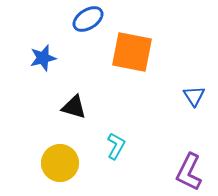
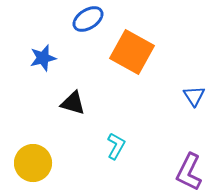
orange square: rotated 18 degrees clockwise
black triangle: moved 1 px left, 4 px up
yellow circle: moved 27 px left
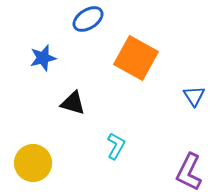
orange square: moved 4 px right, 6 px down
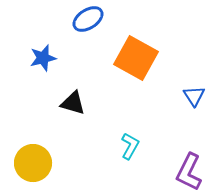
cyan L-shape: moved 14 px right
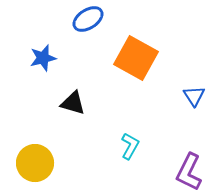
yellow circle: moved 2 px right
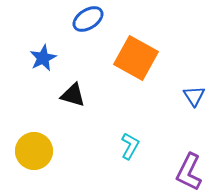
blue star: rotated 12 degrees counterclockwise
black triangle: moved 8 px up
yellow circle: moved 1 px left, 12 px up
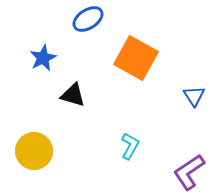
purple L-shape: rotated 30 degrees clockwise
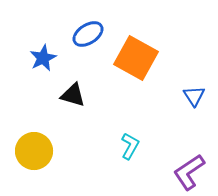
blue ellipse: moved 15 px down
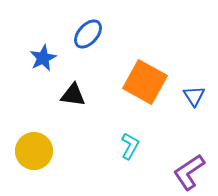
blue ellipse: rotated 16 degrees counterclockwise
orange square: moved 9 px right, 24 px down
black triangle: rotated 8 degrees counterclockwise
